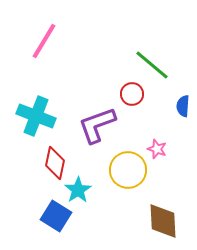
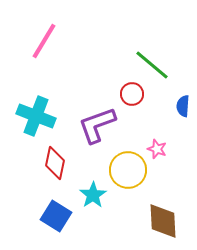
cyan star: moved 15 px right, 5 px down
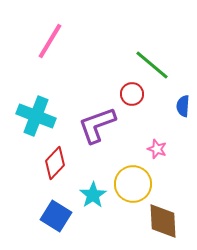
pink line: moved 6 px right
red diamond: rotated 32 degrees clockwise
yellow circle: moved 5 px right, 14 px down
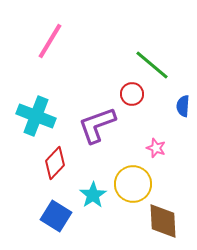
pink star: moved 1 px left, 1 px up
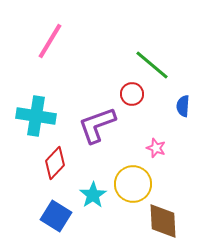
cyan cross: rotated 12 degrees counterclockwise
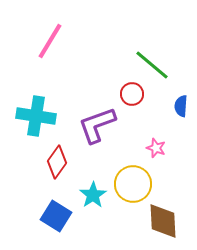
blue semicircle: moved 2 px left
red diamond: moved 2 px right, 1 px up; rotated 8 degrees counterclockwise
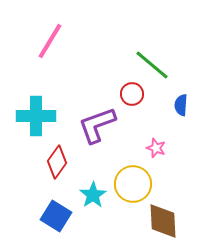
blue semicircle: moved 1 px up
cyan cross: rotated 9 degrees counterclockwise
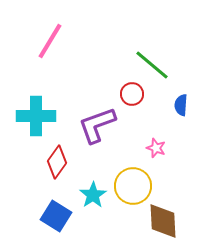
yellow circle: moved 2 px down
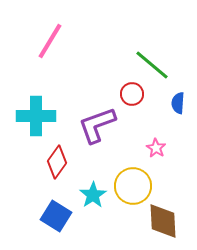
blue semicircle: moved 3 px left, 2 px up
pink star: rotated 12 degrees clockwise
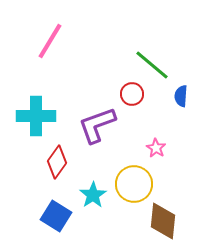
blue semicircle: moved 3 px right, 7 px up
yellow circle: moved 1 px right, 2 px up
brown diamond: rotated 9 degrees clockwise
